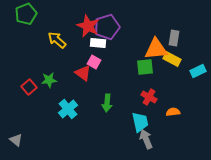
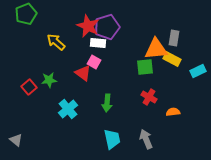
yellow arrow: moved 1 px left, 2 px down
cyan trapezoid: moved 28 px left, 17 px down
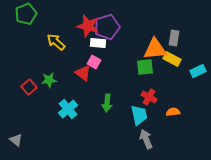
red star: rotated 10 degrees counterclockwise
orange triangle: moved 1 px left
cyan trapezoid: moved 27 px right, 24 px up
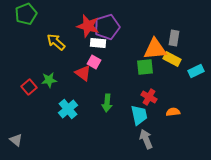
cyan rectangle: moved 2 px left
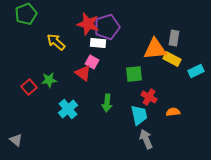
red star: moved 2 px up
pink square: moved 2 px left
green square: moved 11 px left, 7 px down
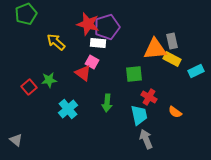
gray rectangle: moved 2 px left, 3 px down; rotated 21 degrees counterclockwise
orange semicircle: moved 2 px right; rotated 136 degrees counterclockwise
